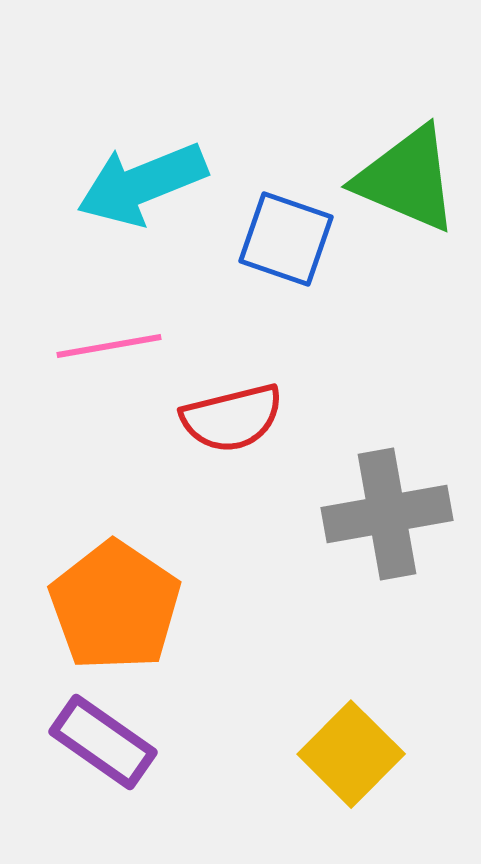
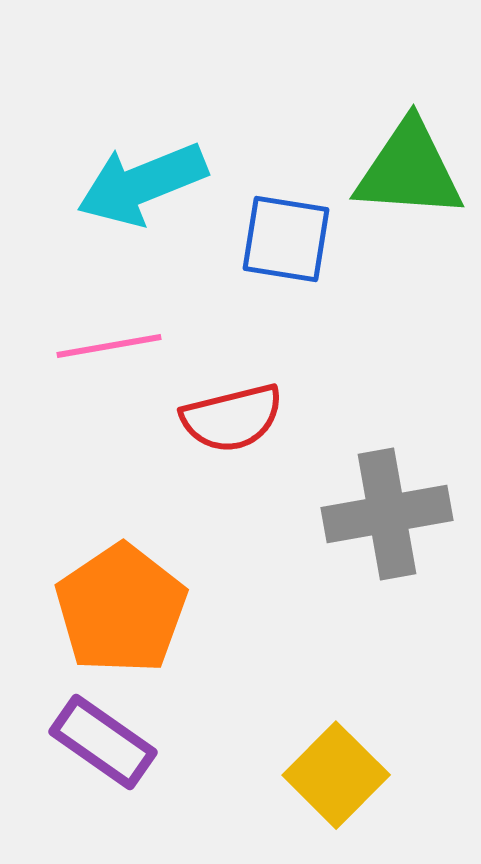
green triangle: moved 2 px right, 9 px up; rotated 19 degrees counterclockwise
blue square: rotated 10 degrees counterclockwise
orange pentagon: moved 6 px right, 3 px down; rotated 4 degrees clockwise
yellow square: moved 15 px left, 21 px down
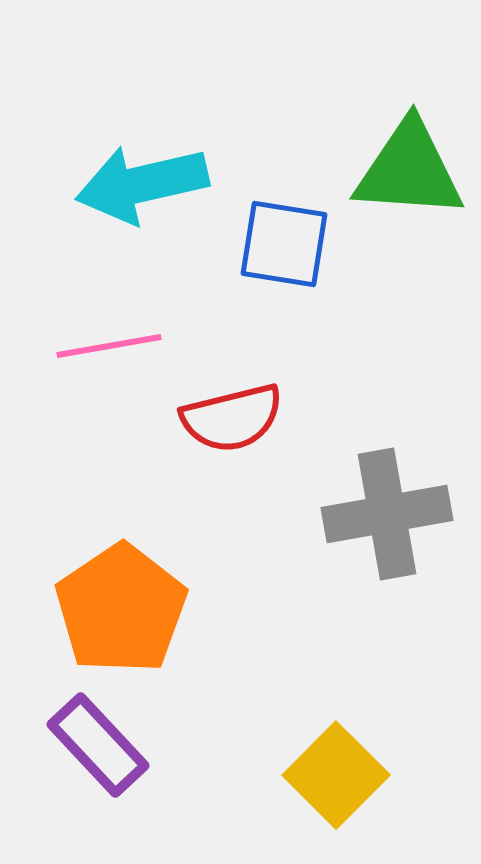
cyan arrow: rotated 9 degrees clockwise
blue square: moved 2 px left, 5 px down
purple rectangle: moved 5 px left, 3 px down; rotated 12 degrees clockwise
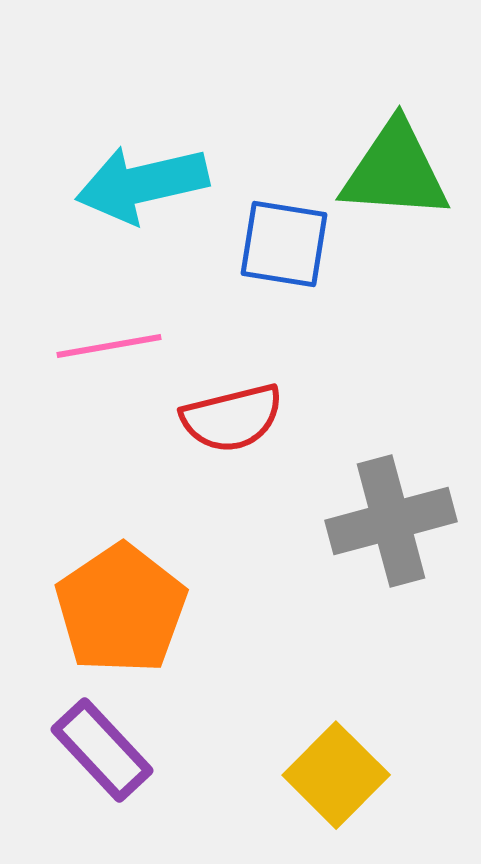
green triangle: moved 14 px left, 1 px down
gray cross: moved 4 px right, 7 px down; rotated 5 degrees counterclockwise
purple rectangle: moved 4 px right, 5 px down
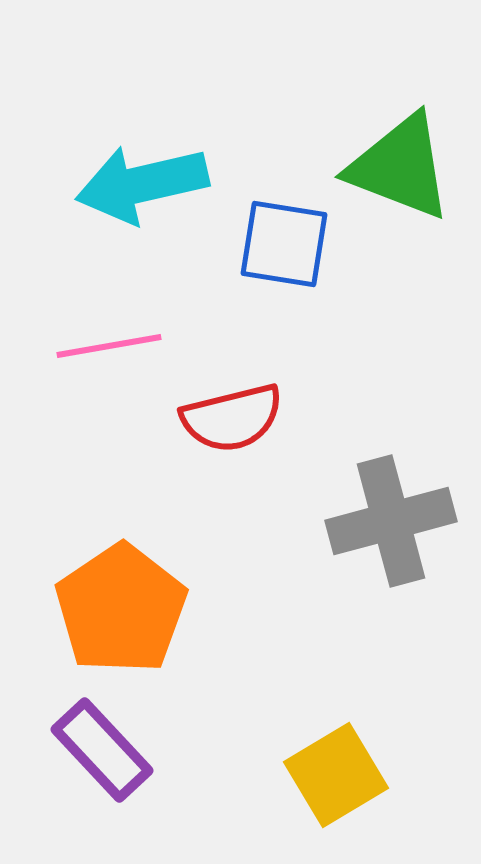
green triangle: moved 5 px right, 4 px up; rotated 17 degrees clockwise
yellow square: rotated 14 degrees clockwise
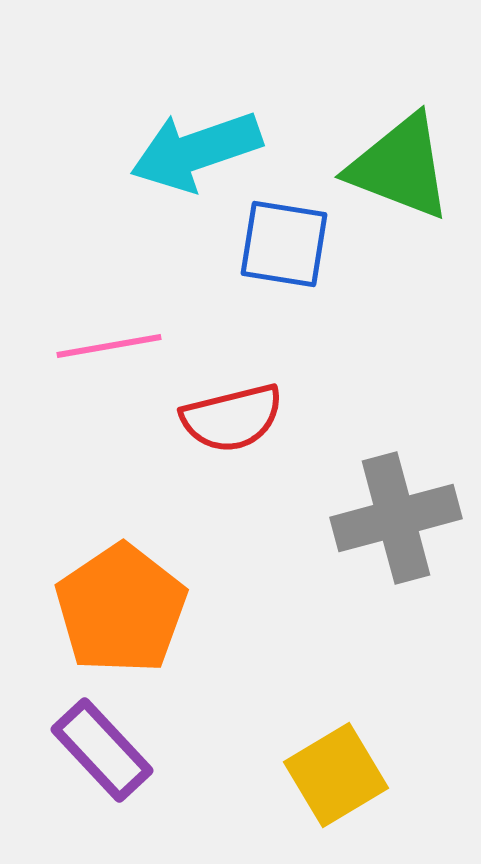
cyan arrow: moved 54 px right, 33 px up; rotated 6 degrees counterclockwise
gray cross: moved 5 px right, 3 px up
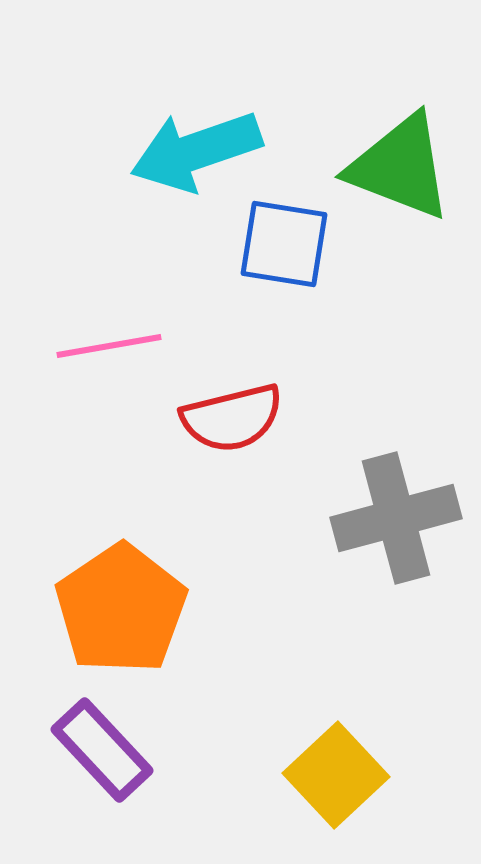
yellow square: rotated 12 degrees counterclockwise
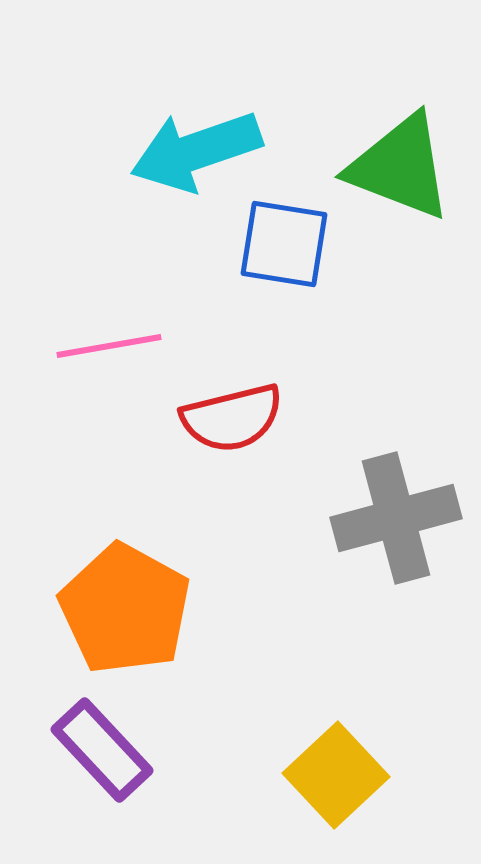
orange pentagon: moved 4 px right; rotated 9 degrees counterclockwise
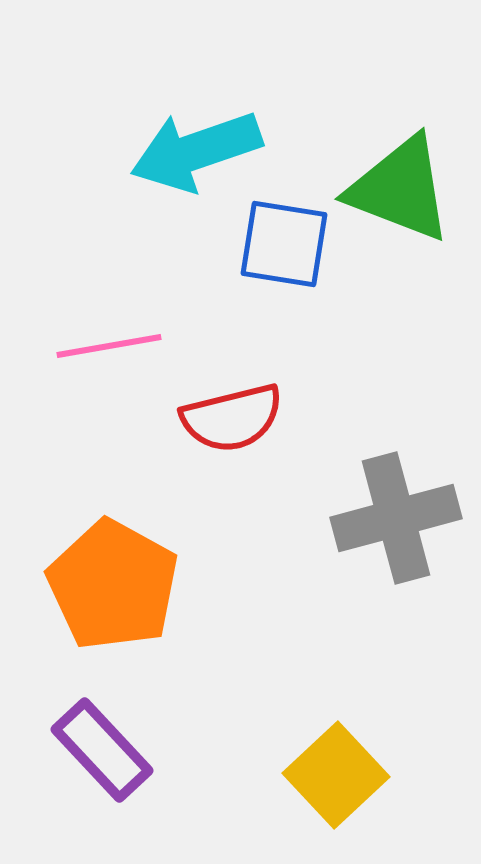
green triangle: moved 22 px down
orange pentagon: moved 12 px left, 24 px up
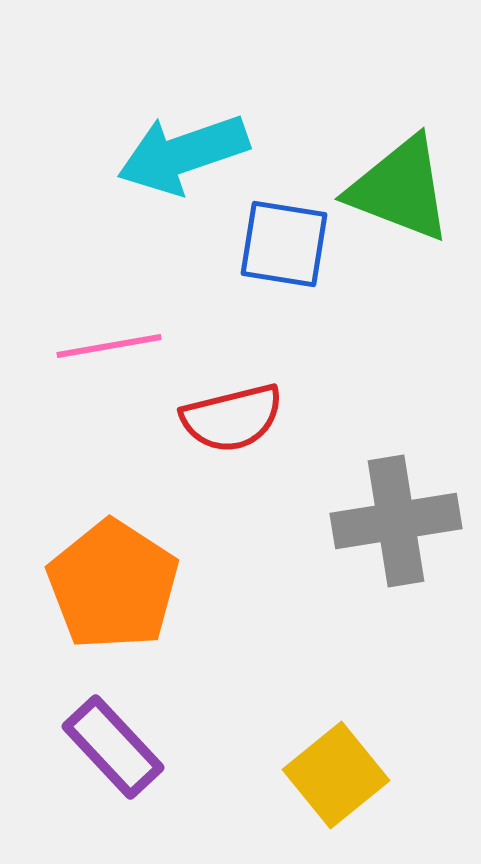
cyan arrow: moved 13 px left, 3 px down
gray cross: moved 3 px down; rotated 6 degrees clockwise
orange pentagon: rotated 4 degrees clockwise
purple rectangle: moved 11 px right, 3 px up
yellow square: rotated 4 degrees clockwise
